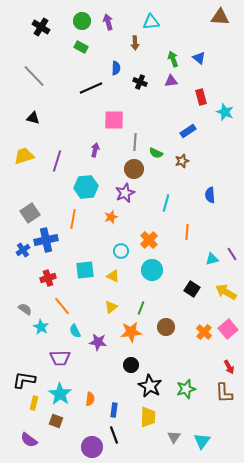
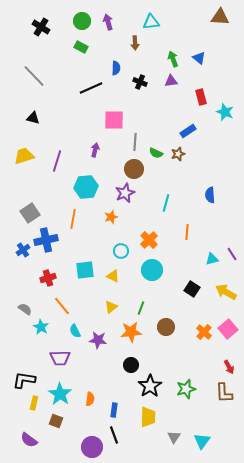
brown star at (182, 161): moved 4 px left, 7 px up
purple star at (98, 342): moved 2 px up
black star at (150, 386): rotated 10 degrees clockwise
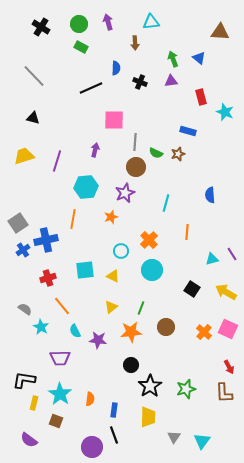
brown triangle at (220, 17): moved 15 px down
green circle at (82, 21): moved 3 px left, 3 px down
blue rectangle at (188, 131): rotated 49 degrees clockwise
brown circle at (134, 169): moved 2 px right, 2 px up
gray square at (30, 213): moved 12 px left, 10 px down
pink square at (228, 329): rotated 24 degrees counterclockwise
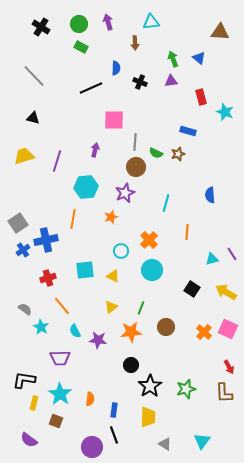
gray triangle at (174, 437): moved 9 px left, 7 px down; rotated 32 degrees counterclockwise
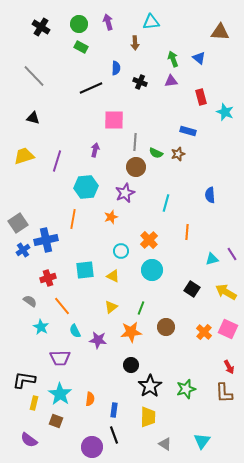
gray semicircle at (25, 309): moved 5 px right, 8 px up
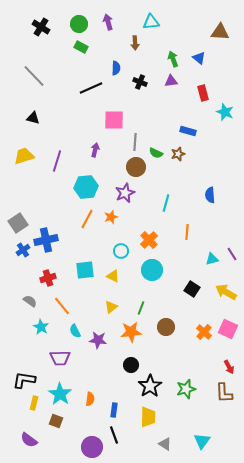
red rectangle at (201, 97): moved 2 px right, 4 px up
orange line at (73, 219): moved 14 px right; rotated 18 degrees clockwise
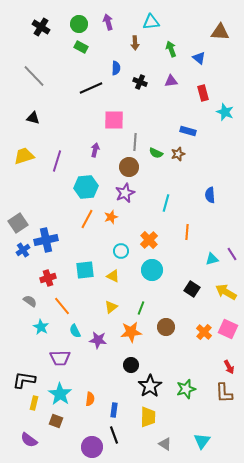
green arrow at (173, 59): moved 2 px left, 10 px up
brown circle at (136, 167): moved 7 px left
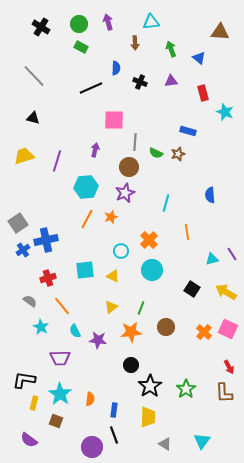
orange line at (187, 232): rotated 14 degrees counterclockwise
green star at (186, 389): rotated 18 degrees counterclockwise
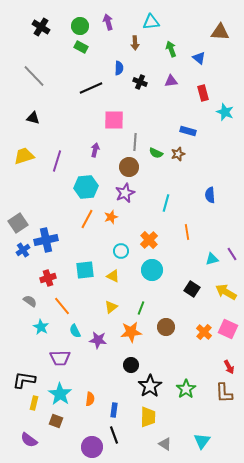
green circle at (79, 24): moved 1 px right, 2 px down
blue semicircle at (116, 68): moved 3 px right
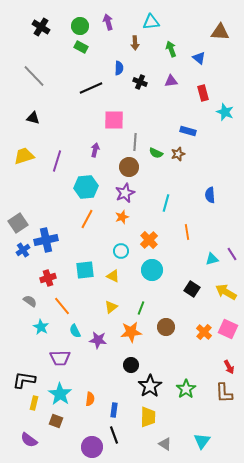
orange star at (111, 217): moved 11 px right
